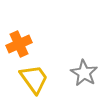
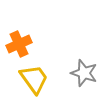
gray star: rotated 12 degrees counterclockwise
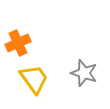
orange cross: moved 1 px left, 1 px up
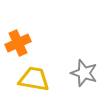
yellow trapezoid: rotated 44 degrees counterclockwise
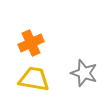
orange cross: moved 13 px right
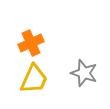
yellow trapezoid: rotated 104 degrees clockwise
